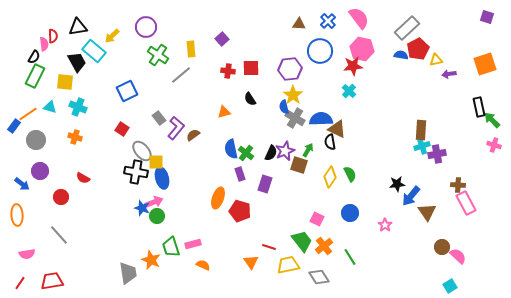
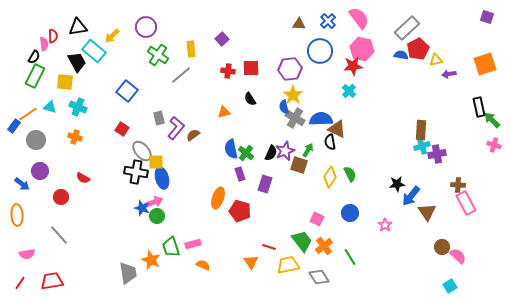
blue square at (127, 91): rotated 25 degrees counterclockwise
gray rectangle at (159, 118): rotated 24 degrees clockwise
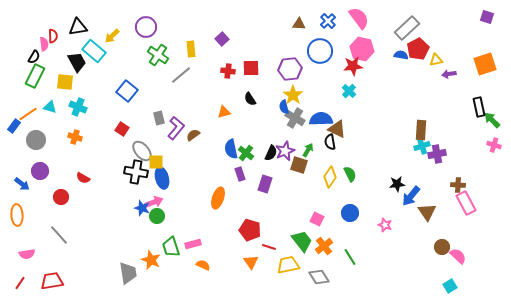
red pentagon at (240, 211): moved 10 px right, 19 px down
pink star at (385, 225): rotated 16 degrees counterclockwise
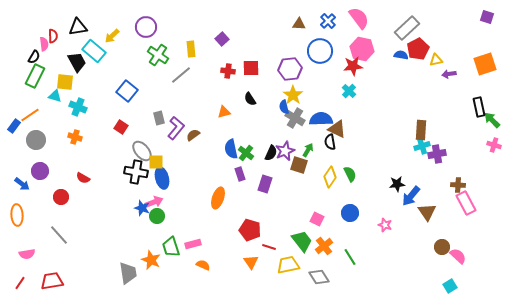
cyan triangle at (50, 107): moved 5 px right, 11 px up
orange line at (28, 114): moved 2 px right, 1 px down
red square at (122, 129): moved 1 px left, 2 px up
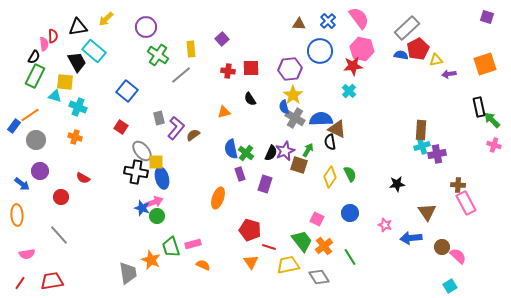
yellow arrow at (112, 36): moved 6 px left, 17 px up
blue arrow at (411, 196): moved 42 px down; rotated 45 degrees clockwise
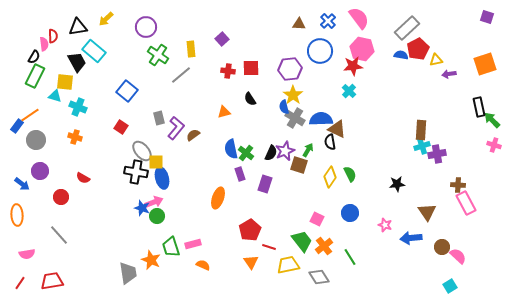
blue rectangle at (14, 126): moved 3 px right
red pentagon at (250, 230): rotated 25 degrees clockwise
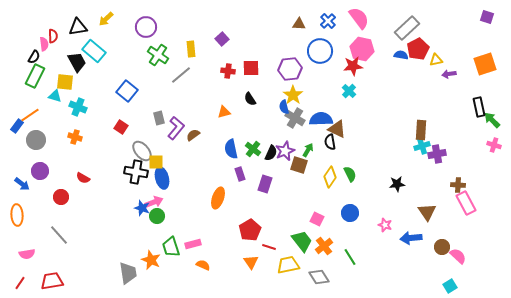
green cross at (246, 153): moved 7 px right, 4 px up
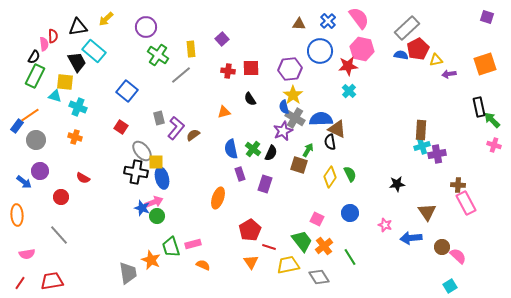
red star at (353, 66): moved 5 px left
purple star at (285, 151): moved 2 px left, 20 px up
blue arrow at (22, 184): moved 2 px right, 2 px up
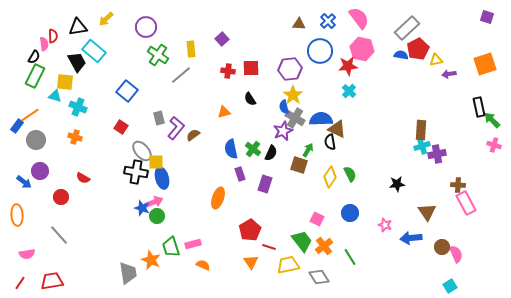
pink semicircle at (458, 256): moved 2 px left, 2 px up; rotated 24 degrees clockwise
